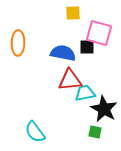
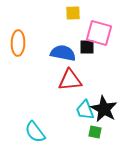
cyan trapezoid: moved 17 px down; rotated 100 degrees counterclockwise
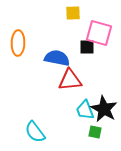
blue semicircle: moved 6 px left, 5 px down
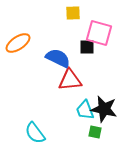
orange ellipse: rotated 55 degrees clockwise
blue semicircle: moved 1 px right; rotated 15 degrees clockwise
black star: rotated 16 degrees counterclockwise
cyan semicircle: moved 1 px down
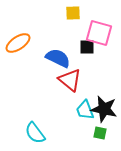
red triangle: rotated 45 degrees clockwise
green square: moved 5 px right, 1 px down
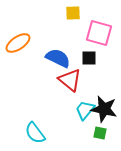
black square: moved 2 px right, 11 px down
cyan trapezoid: rotated 60 degrees clockwise
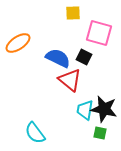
black square: moved 5 px left, 1 px up; rotated 28 degrees clockwise
cyan trapezoid: rotated 30 degrees counterclockwise
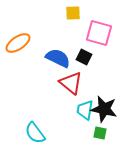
red triangle: moved 1 px right, 3 px down
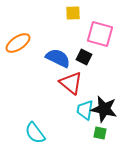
pink square: moved 1 px right, 1 px down
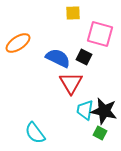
red triangle: rotated 20 degrees clockwise
black star: moved 2 px down
green square: rotated 16 degrees clockwise
